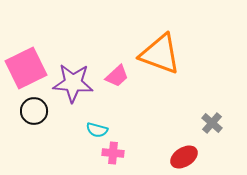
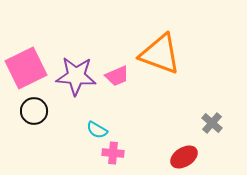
pink trapezoid: rotated 20 degrees clockwise
purple star: moved 3 px right, 7 px up
cyan semicircle: rotated 15 degrees clockwise
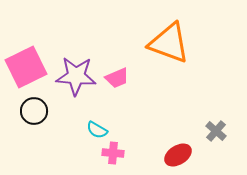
orange triangle: moved 9 px right, 11 px up
pink square: moved 1 px up
pink trapezoid: moved 2 px down
gray cross: moved 4 px right, 8 px down
red ellipse: moved 6 px left, 2 px up
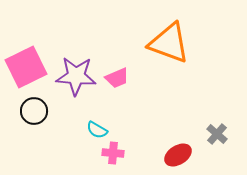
gray cross: moved 1 px right, 3 px down
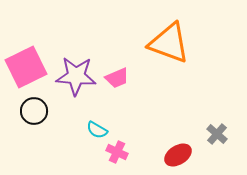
pink cross: moved 4 px right, 1 px up; rotated 20 degrees clockwise
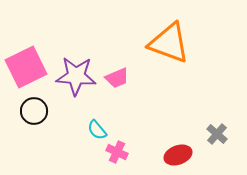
cyan semicircle: rotated 20 degrees clockwise
red ellipse: rotated 12 degrees clockwise
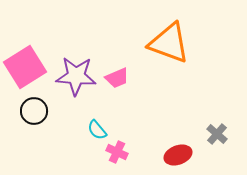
pink square: moved 1 px left; rotated 6 degrees counterclockwise
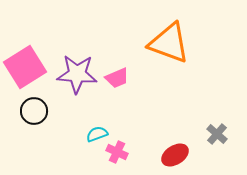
purple star: moved 1 px right, 2 px up
cyan semicircle: moved 4 px down; rotated 110 degrees clockwise
red ellipse: moved 3 px left; rotated 12 degrees counterclockwise
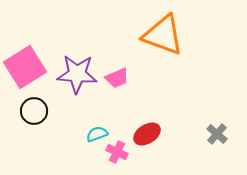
orange triangle: moved 6 px left, 8 px up
red ellipse: moved 28 px left, 21 px up
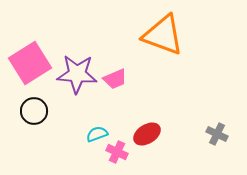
pink square: moved 5 px right, 4 px up
pink trapezoid: moved 2 px left, 1 px down
gray cross: rotated 15 degrees counterclockwise
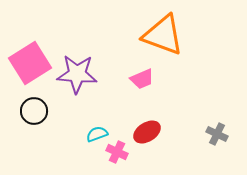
pink trapezoid: moved 27 px right
red ellipse: moved 2 px up
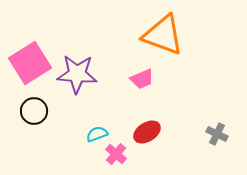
pink cross: moved 1 px left, 2 px down; rotated 15 degrees clockwise
